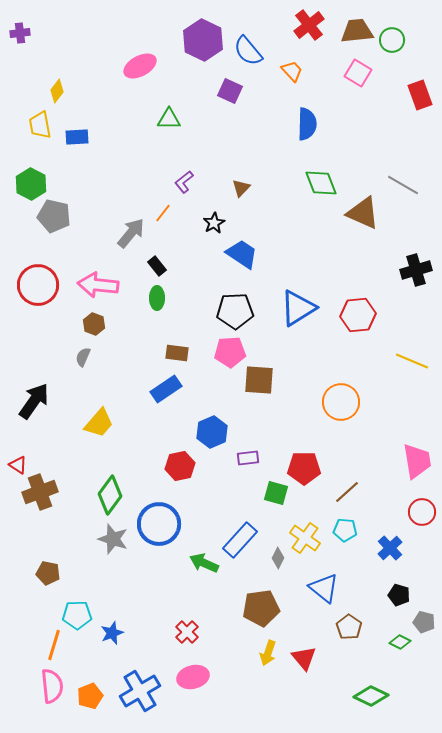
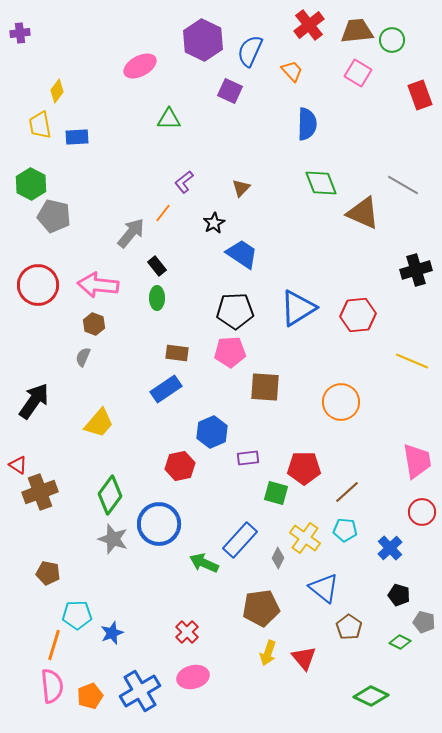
blue semicircle at (248, 51): moved 2 px right; rotated 64 degrees clockwise
brown square at (259, 380): moved 6 px right, 7 px down
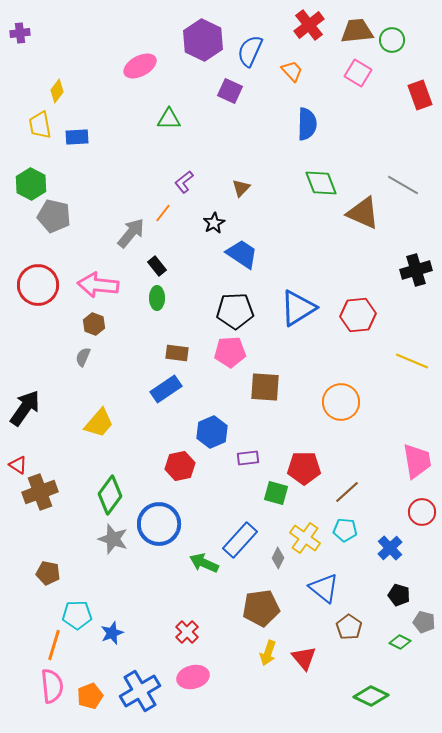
black arrow at (34, 401): moved 9 px left, 7 px down
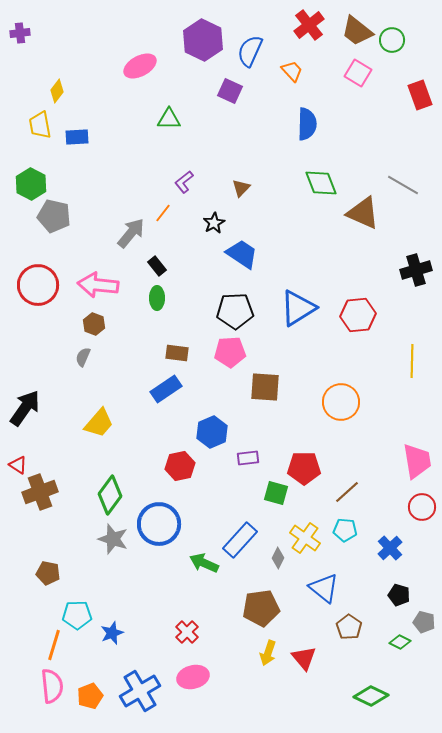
brown trapezoid at (357, 31): rotated 136 degrees counterclockwise
yellow line at (412, 361): rotated 68 degrees clockwise
red circle at (422, 512): moved 5 px up
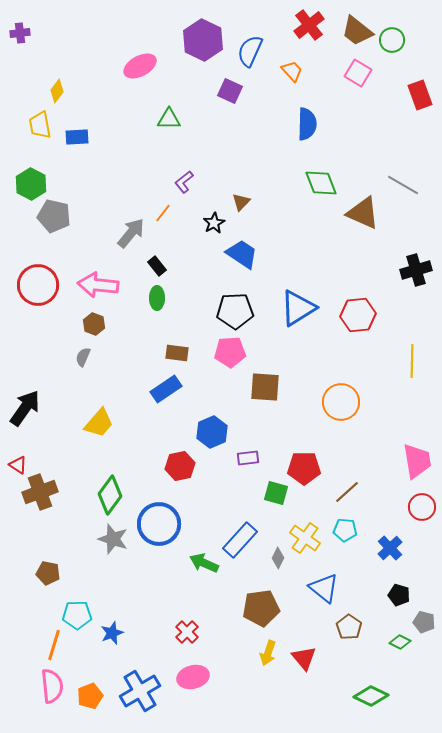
brown triangle at (241, 188): moved 14 px down
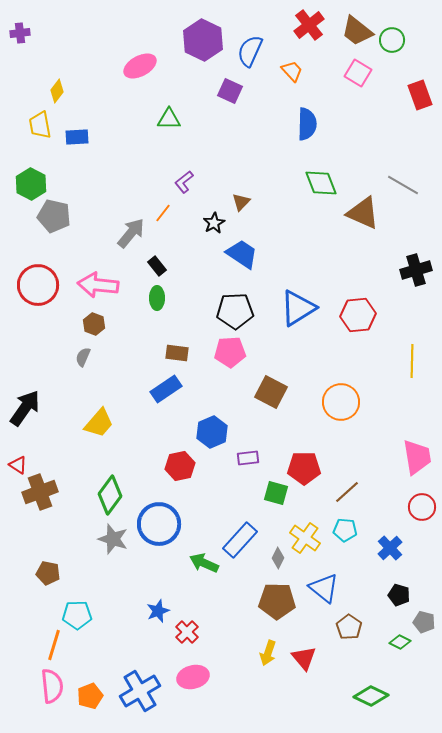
brown square at (265, 387): moved 6 px right, 5 px down; rotated 24 degrees clockwise
pink trapezoid at (417, 461): moved 4 px up
brown pentagon at (261, 608): moved 16 px right, 7 px up; rotated 9 degrees clockwise
blue star at (112, 633): moved 46 px right, 22 px up
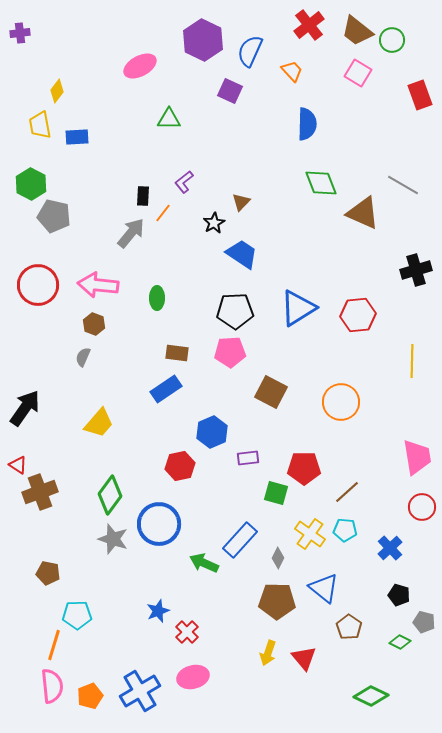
black rectangle at (157, 266): moved 14 px left, 70 px up; rotated 42 degrees clockwise
yellow cross at (305, 538): moved 5 px right, 4 px up
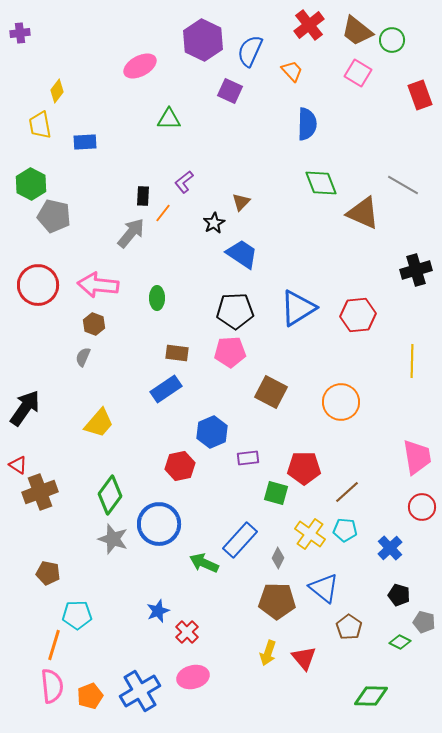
blue rectangle at (77, 137): moved 8 px right, 5 px down
green diamond at (371, 696): rotated 24 degrees counterclockwise
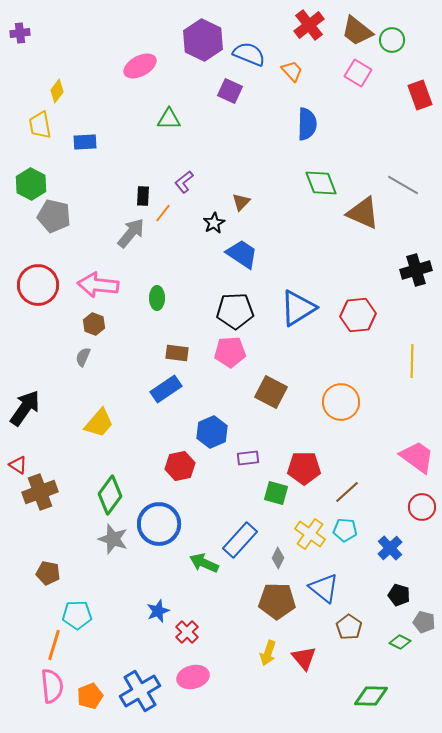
blue semicircle at (250, 51): moved 1 px left, 3 px down; rotated 88 degrees clockwise
pink trapezoid at (417, 457): rotated 45 degrees counterclockwise
